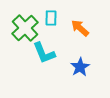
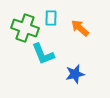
green cross: rotated 28 degrees counterclockwise
cyan L-shape: moved 1 px left, 1 px down
blue star: moved 5 px left, 7 px down; rotated 18 degrees clockwise
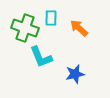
orange arrow: moved 1 px left
cyan L-shape: moved 2 px left, 3 px down
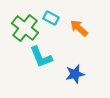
cyan rectangle: rotated 63 degrees counterclockwise
green cross: rotated 20 degrees clockwise
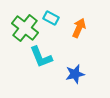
orange arrow: rotated 72 degrees clockwise
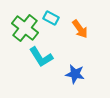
orange arrow: moved 1 px right, 1 px down; rotated 120 degrees clockwise
cyan L-shape: rotated 10 degrees counterclockwise
blue star: rotated 24 degrees clockwise
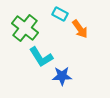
cyan rectangle: moved 9 px right, 4 px up
blue star: moved 13 px left, 2 px down; rotated 12 degrees counterclockwise
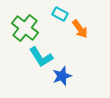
blue star: rotated 18 degrees counterclockwise
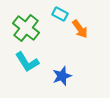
green cross: moved 1 px right
cyan L-shape: moved 14 px left, 5 px down
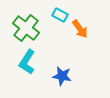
cyan rectangle: moved 1 px down
cyan L-shape: rotated 65 degrees clockwise
blue star: rotated 30 degrees clockwise
